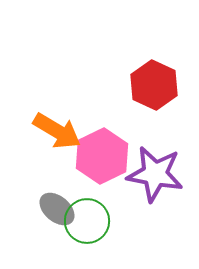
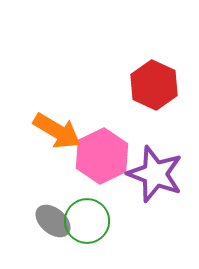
purple star: rotated 10 degrees clockwise
gray ellipse: moved 4 px left, 12 px down
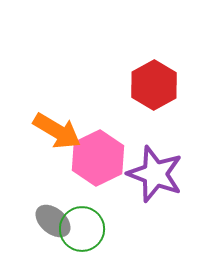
red hexagon: rotated 6 degrees clockwise
pink hexagon: moved 4 px left, 2 px down
green circle: moved 5 px left, 8 px down
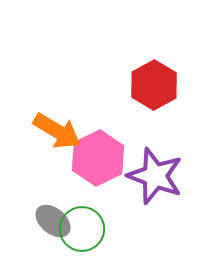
purple star: moved 2 px down
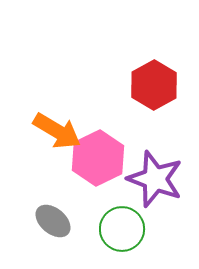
purple star: moved 3 px down
green circle: moved 40 px right
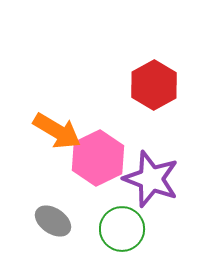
purple star: moved 4 px left
gray ellipse: rotated 6 degrees counterclockwise
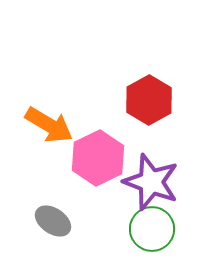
red hexagon: moved 5 px left, 15 px down
orange arrow: moved 8 px left, 6 px up
purple star: moved 3 px down
green circle: moved 30 px right
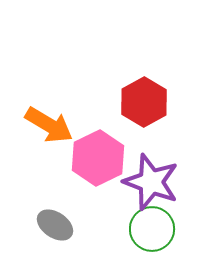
red hexagon: moved 5 px left, 2 px down
gray ellipse: moved 2 px right, 4 px down
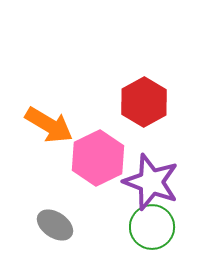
green circle: moved 2 px up
